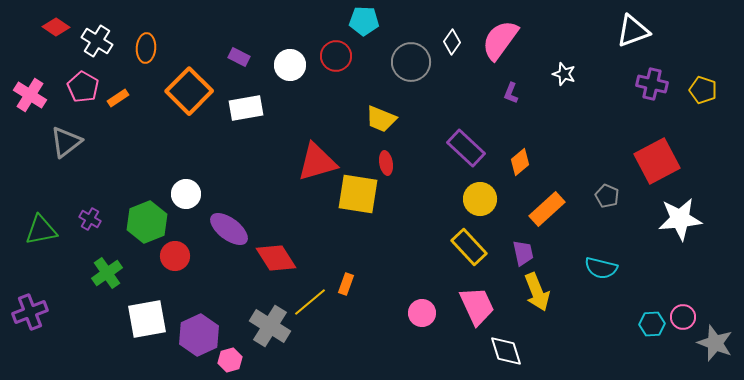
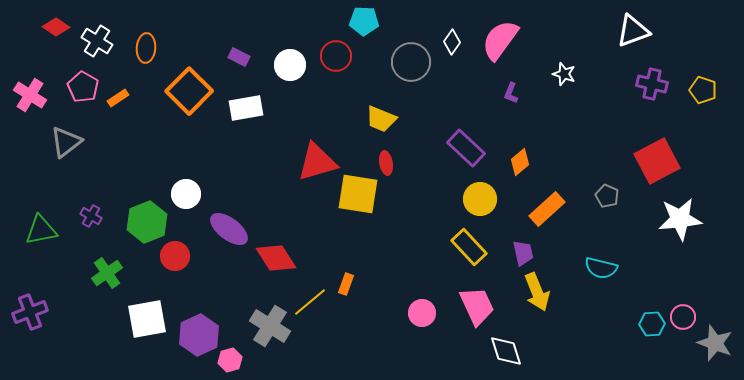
purple cross at (90, 219): moved 1 px right, 3 px up
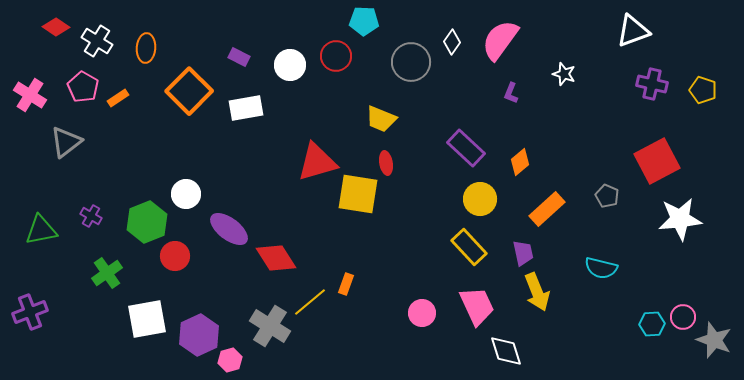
gray star at (715, 343): moved 1 px left, 3 px up
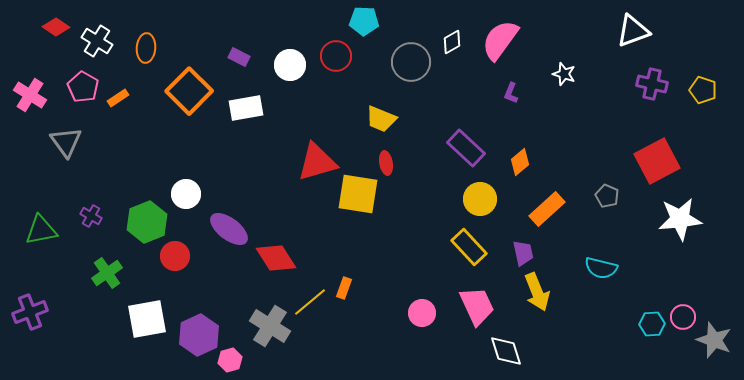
white diamond at (452, 42): rotated 25 degrees clockwise
gray triangle at (66, 142): rotated 28 degrees counterclockwise
orange rectangle at (346, 284): moved 2 px left, 4 px down
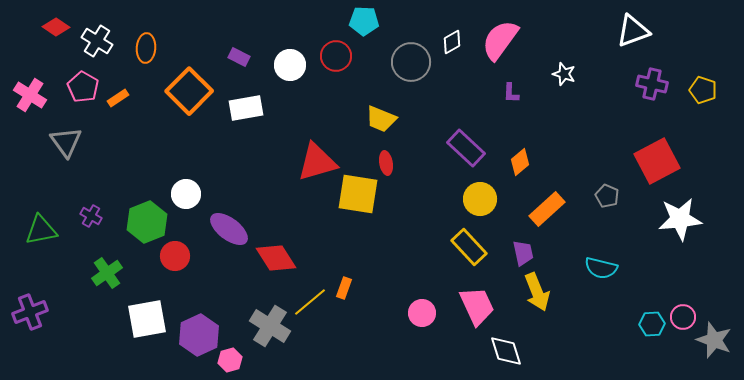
purple L-shape at (511, 93): rotated 20 degrees counterclockwise
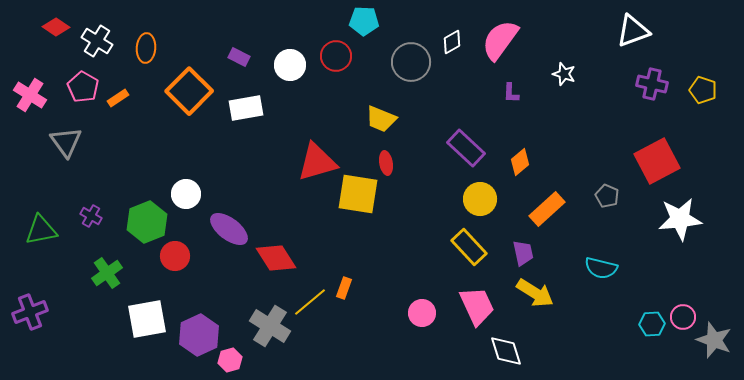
yellow arrow at (537, 292): moved 2 px left, 1 px down; rotated 36 degrees counterclockwise
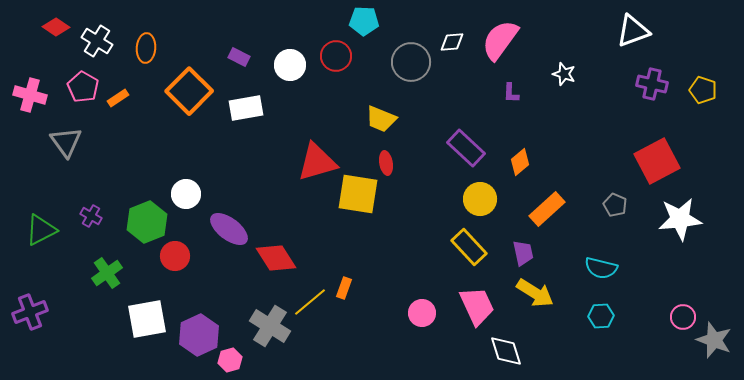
white diamond at (452, 42): rotated 25 degrees clockwise
pink cross at (30, 95): rotated 16 degrees counterclockwise
gray pentagon at (607, 196): moved 8 px right, 9 px down
green triangle at (41, 230): rotated 16 degrees counterclockwise
cyan hexagon at (652, 324): moved 51 px left, 8 px up
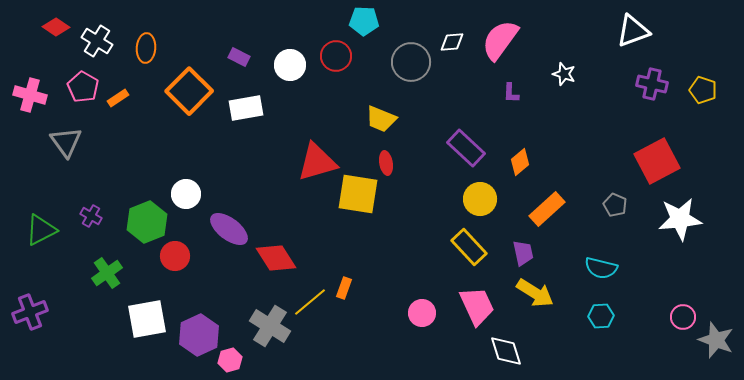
gray star at (714, 340): moved 2 px right
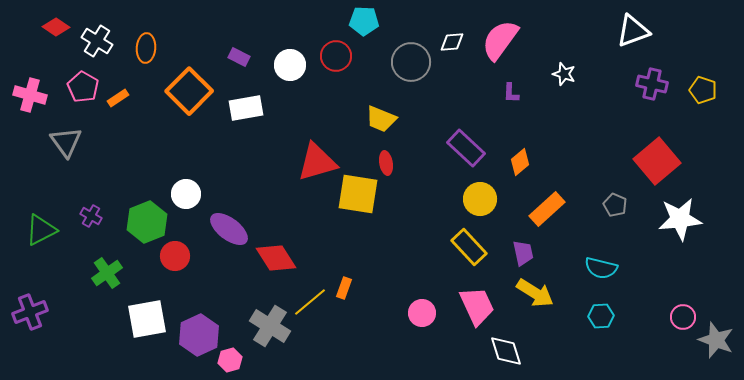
red square at (657, 161): rotated 12 degrees counterclockwise
